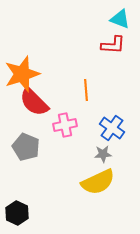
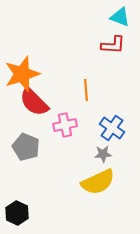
cyan triangle: moved 2 px up
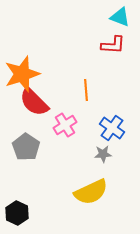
pink cross: rotated 20 degrees counterclockwise
gray pentagon: rotated 12 degrees clockwise
yellow semicircle: moved 7 px left, 10 px down
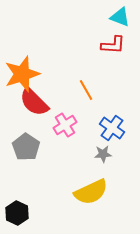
orange line: rotated 25 degrees counterclockwise
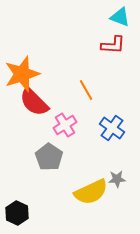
gray pentagon: moved 23 px right, 10 px down
gray star: moved 14 px right, 25 px down
